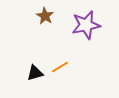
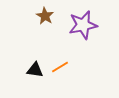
purple star: moved 3 px left
black triangle: moved 3 px up; rotated 24 degrees clockwise
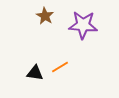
purple star: rotated 16 degrees clockwise
black triangle: moved 3 px down
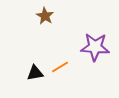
purple star: moved 12 px right, 22 px down
black triangle: rotated 18 degrees counterclockwise
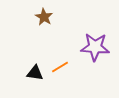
brown star: moved 1 px left, 1 px down
black triangle: rotated 18 degrees clockwise
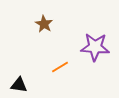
brown star: moved 7 px down
black triangle: moved 16 px left, 12 px down
